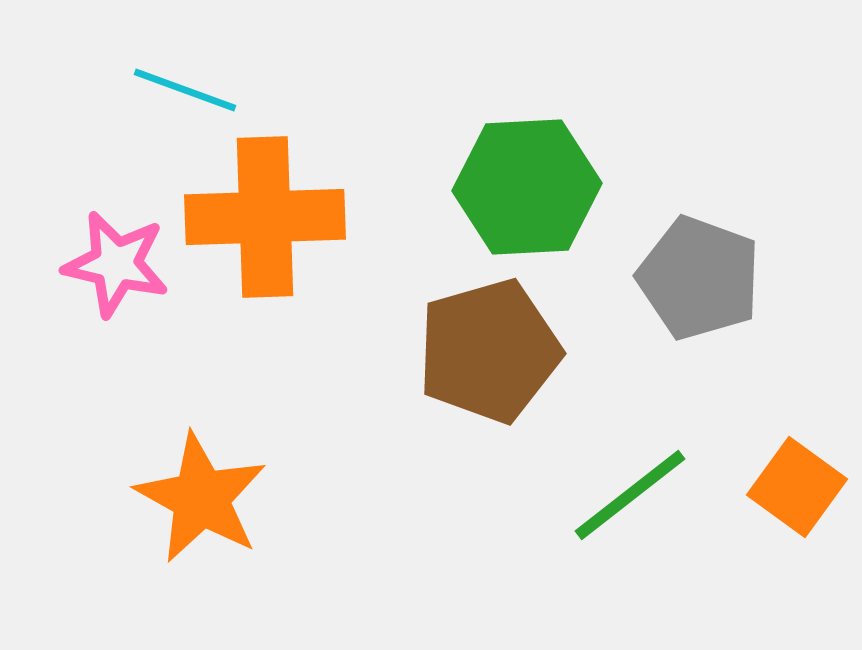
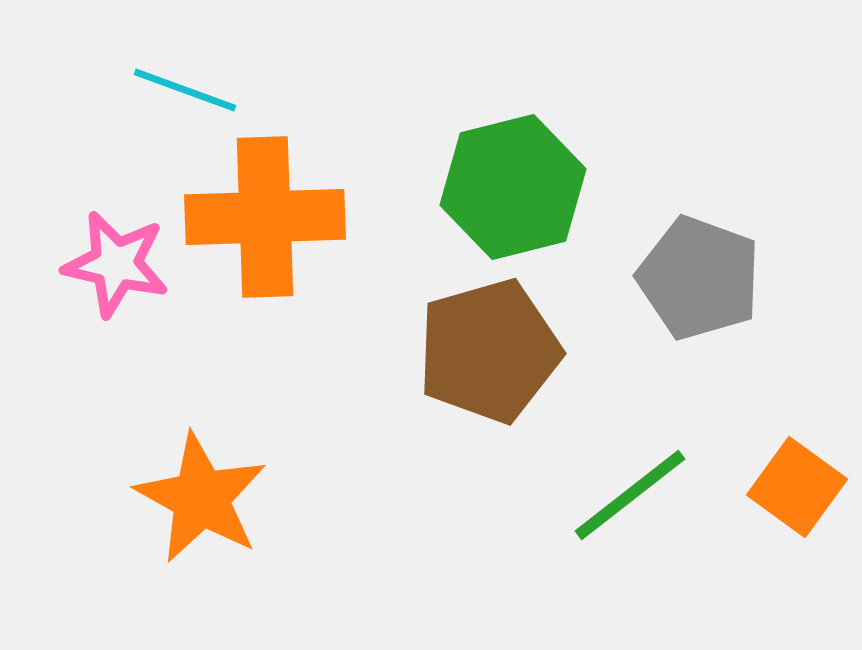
green hexagon: moved 14 px left; rotated 11 degrees counterclockwise
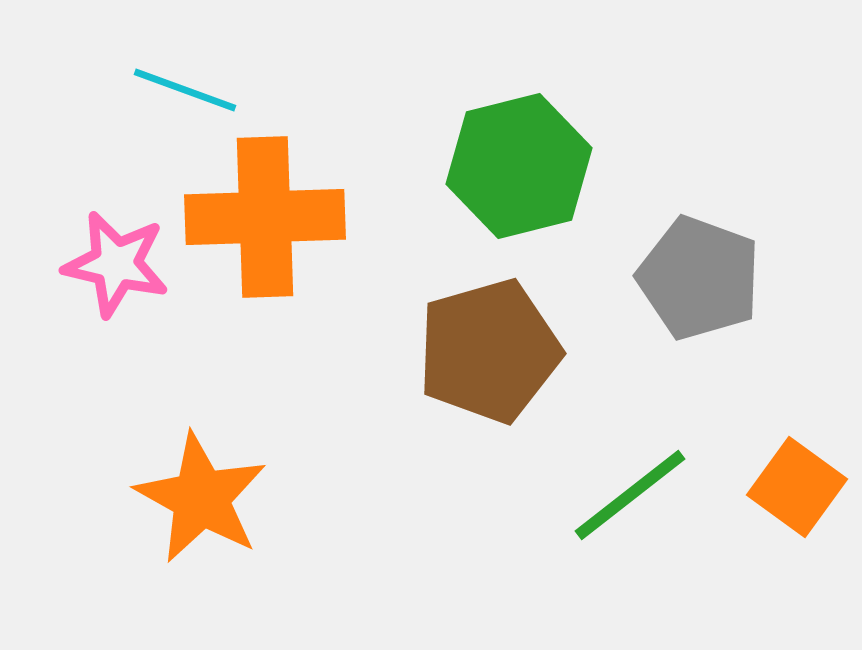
green hexagon: moved 6 px right, 21 px up
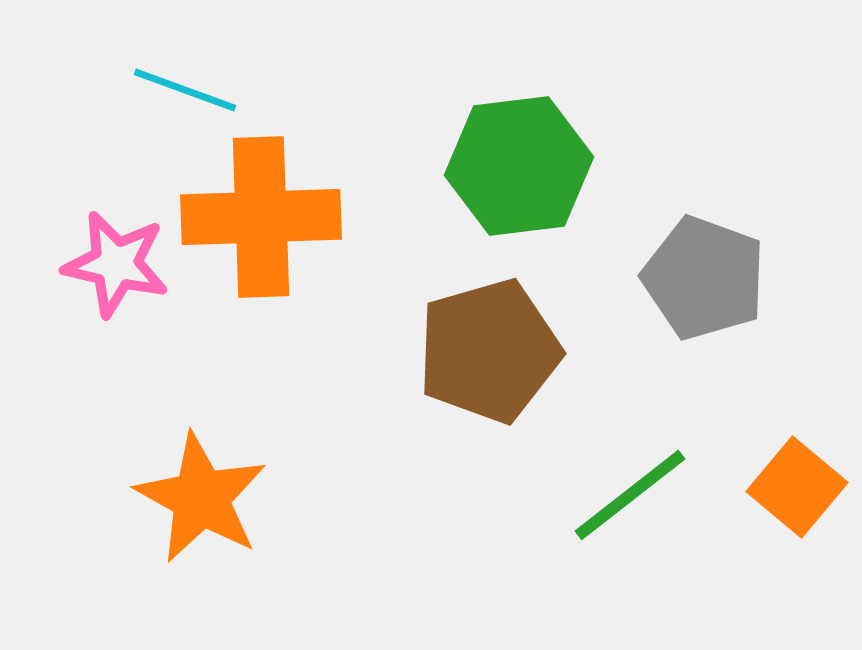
green hexagon: rotated 7 degrees clockwise
orange cross: moved 4 px left
gray pentagon: moved 5 px right
orange square: rotated 4 degrees clockwise
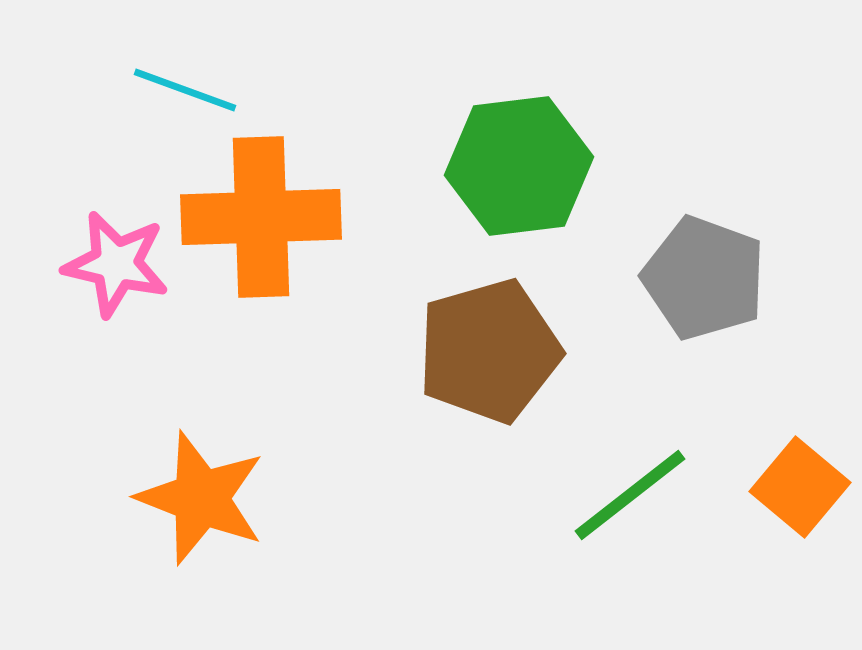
orange square: moved 3 px right
orange star: rotated 8 degrees counterclockwise
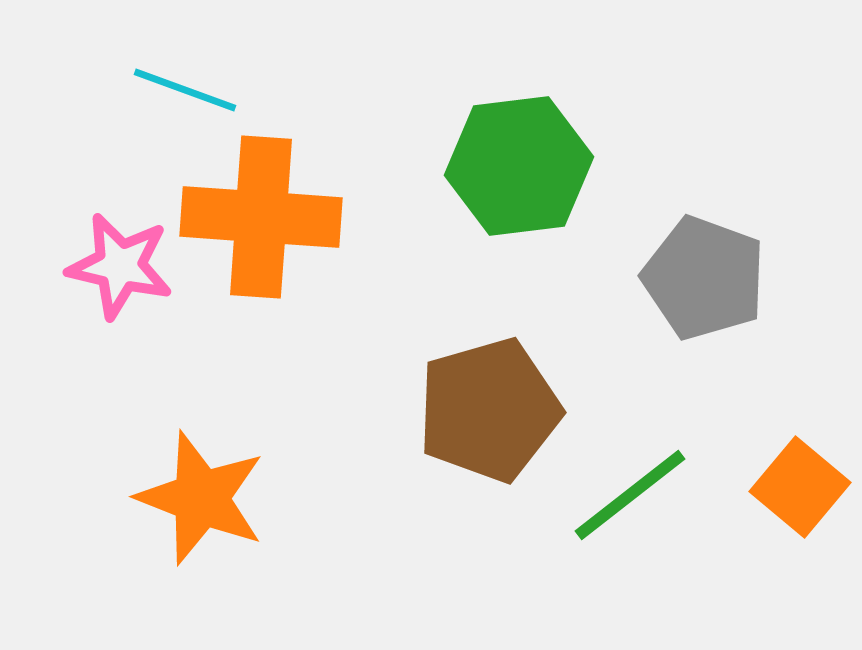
orange cross: rotated 6 degrees clockwise
pink star: moved 4 px right, 2 px down
brown pentagon: moved 59 px down
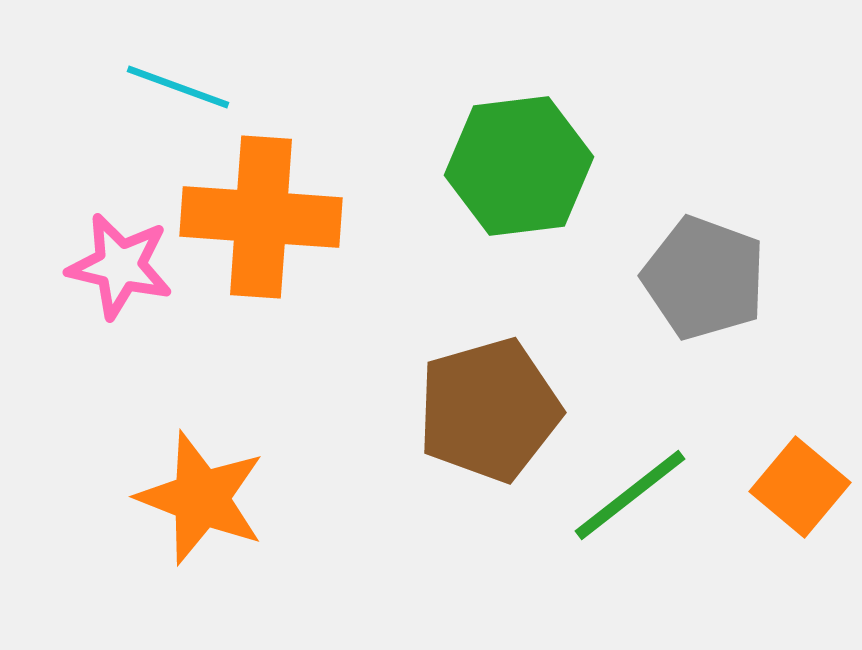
cyan line: moved 7 px left, 3 px up
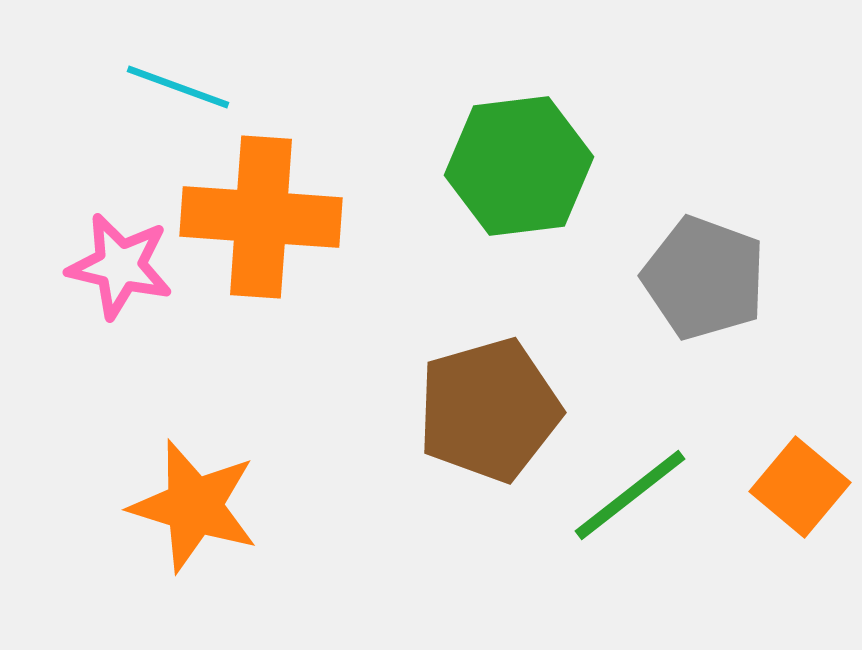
orange star: moved 7 px left, 8 px down; rotated 4 degrees counterclockwise
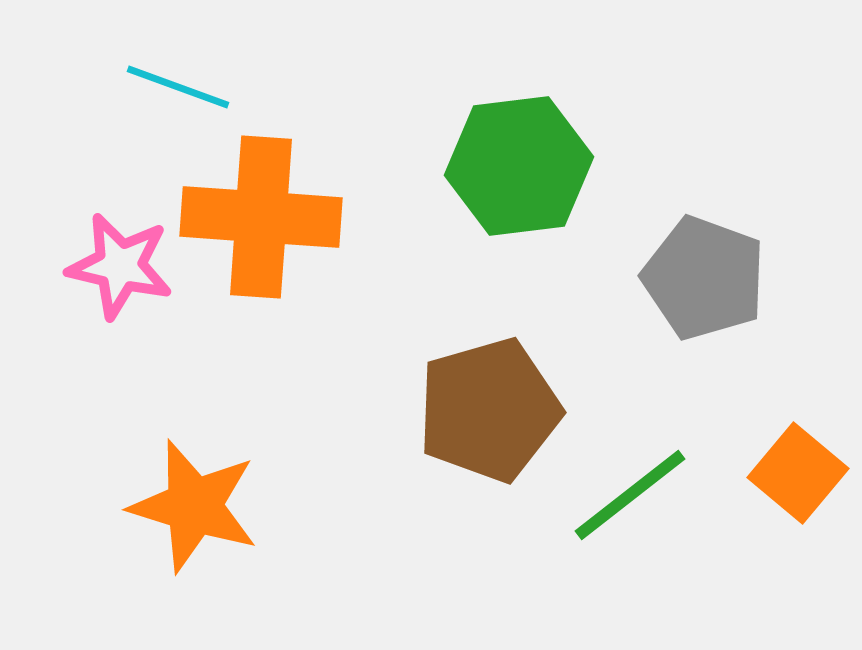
orange square: moved 2 px left, 14 px up
